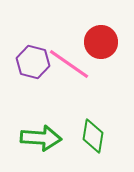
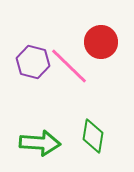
pink line: moved 2 px down; rotated 9 degrees clockwise
green arrow: moved 1 px left, 5 px down
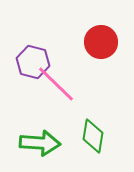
pink line: moved 13 px left, 18 px down
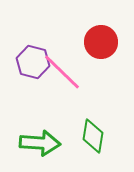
pink line: moved 6 px right, 12 px up
